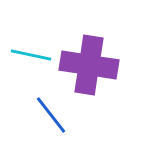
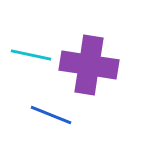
blue line: rotated 30 degrees counterclockwise
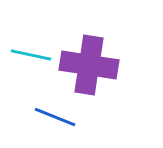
blue line: moved 4 px right, 2 px down
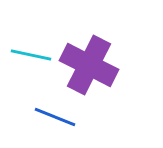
purple cross: rotated 18 degrees clockwise
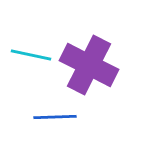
blue line: rotated 24 degrees counterclockwise
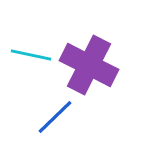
blue line: rotated 42 degrees counterclockwise
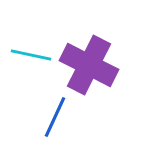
blue line: rotated 21 degrees counterclockwise
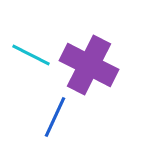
cyan line: rotated 15 degrees clockwise
